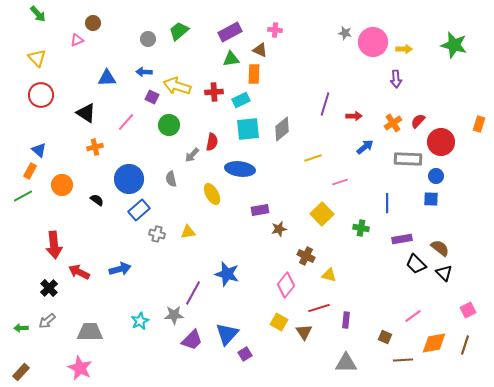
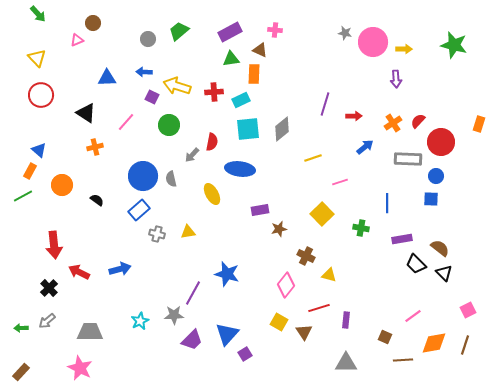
blue circle at (129, 179): moved 14 px right, 3 px up
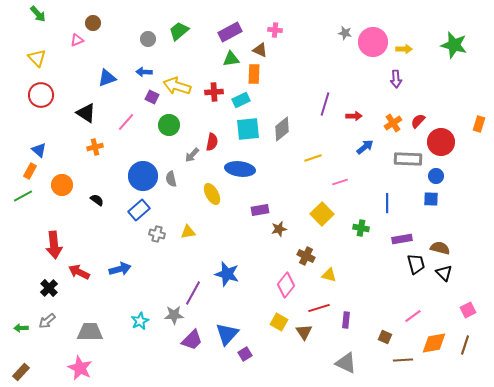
blue triangle at (107, 78): rotated 18 degrees counterclockwise
brown semicircle at (440, 248): rotated 24 degrees counterclockwise
black trapezoid at (416, 264): rotated 150 degrees counterclockwise
gray triangle at (346, 363): rotated 25 degrees clockwise
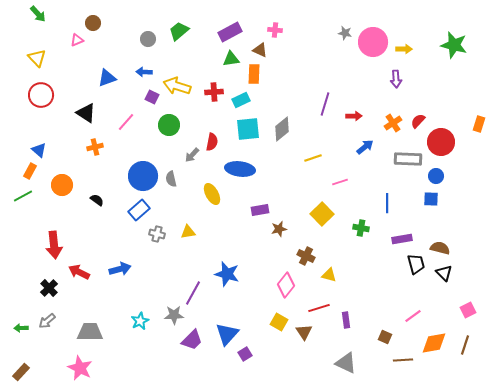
purple rectangle at (346, 320): rotated 14 degrees counterclockwise
